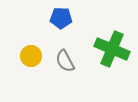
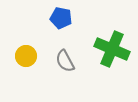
blue pentagon: rotated 10 degrees clockwise
yellow circle: moved 5 px left
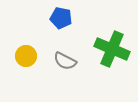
gray semicircle: rotated 35 degrees counterclockwise
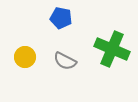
yellow circle: moved 1 px left, 1 px down
